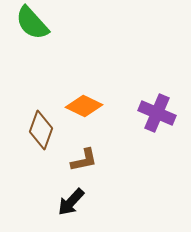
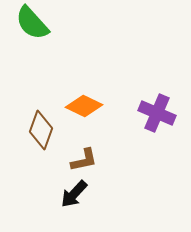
black arrow: moved 3 px right, 8 px up
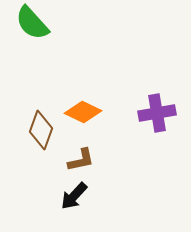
orange diamond: moved 1 px left, 6 px down
purple cross: rotated 33 degrees counterclockwise
brown L-shape: moved 3 px left
black arrow: moved 2 px down
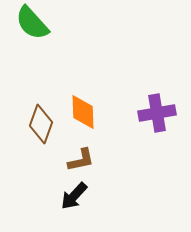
orange diamond: rotated 63 degrees clockwise
brown diamond: moved 6 px up
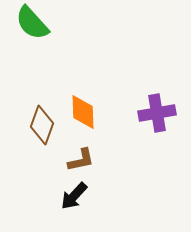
brown diamond: moved 1 px right, 1 px down
